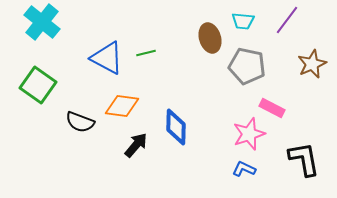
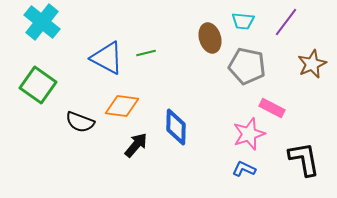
purple line: moved 1 px left, 2 px down
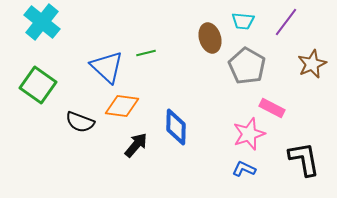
blue triangle: moved 9 px down; rotated 15 degrees clockwise
gray pentagon: rotated 18 degrees clockwise
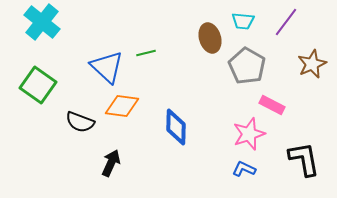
pink rectangle: moved 3 px up
black arrow: moved 25 px left, 18 px down; rotated 16 degrees counterclockwise
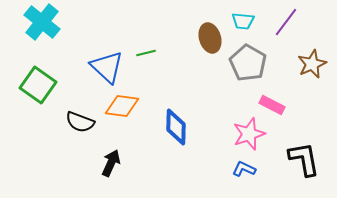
gray pentagon: moved 1 px right, 3 px up
